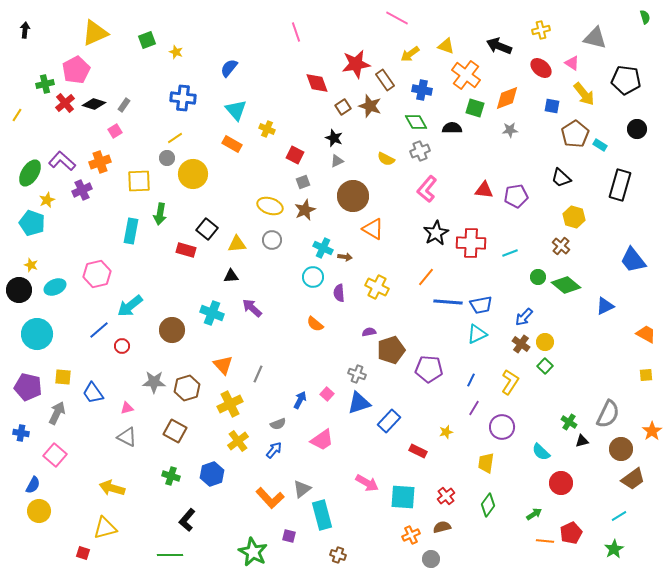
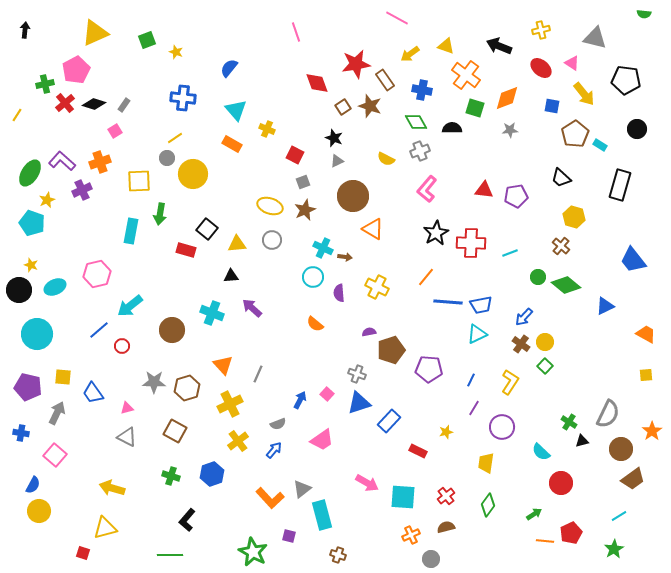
green semicircle at (645, 17): moved 1 px left, 3 px up; rotated 112 degrees clockwise
brown semicircle at (442, 527): moved 4 px right
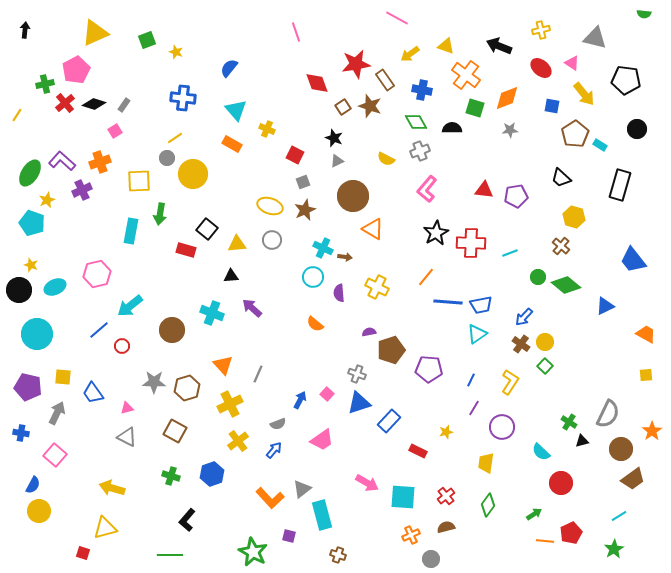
cyan triangle at (477, 334): rotated 10 degrees counterclockwise
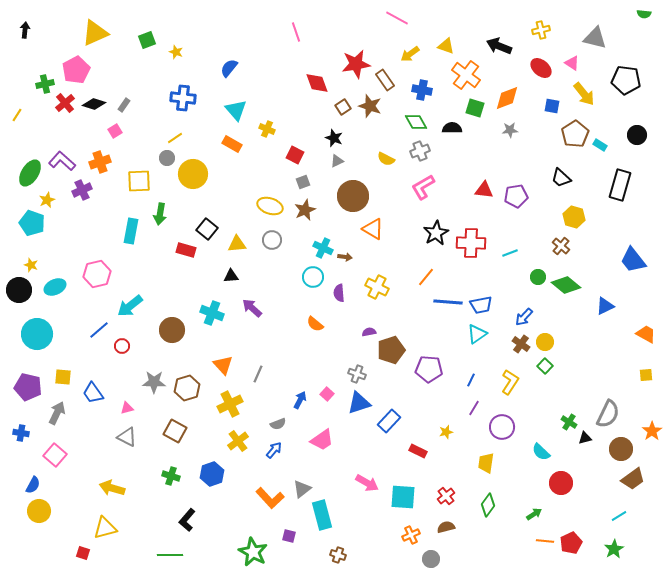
black circle at (637, 129): moved 6 px down
pink L-shape at (427, 189): moved 4 px left, 2 px up; rotated 20 degrees clockwise
black triangle at (582, 441): moved 3 px right, 3 px up
red pentagon at (571, 533): moved 10 px down
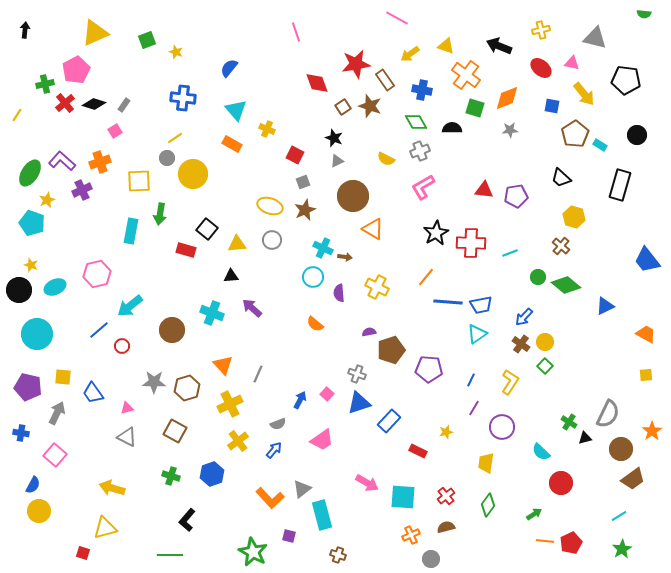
pink triangle at (572, 63): rotated 21 degrees counterclockwise
blue trapezoid at (633, 260): moved 14 px right
green star at (614, 549): moved 8 px right
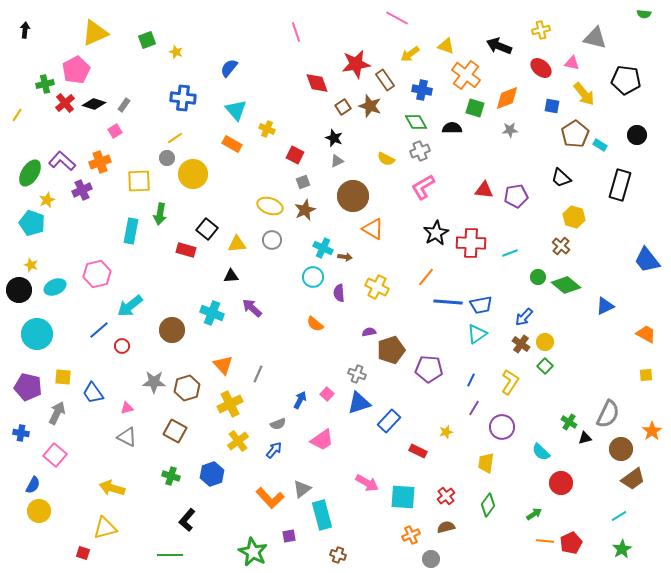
purple square at (289, 536): rotated 24 degrees counterclockwise
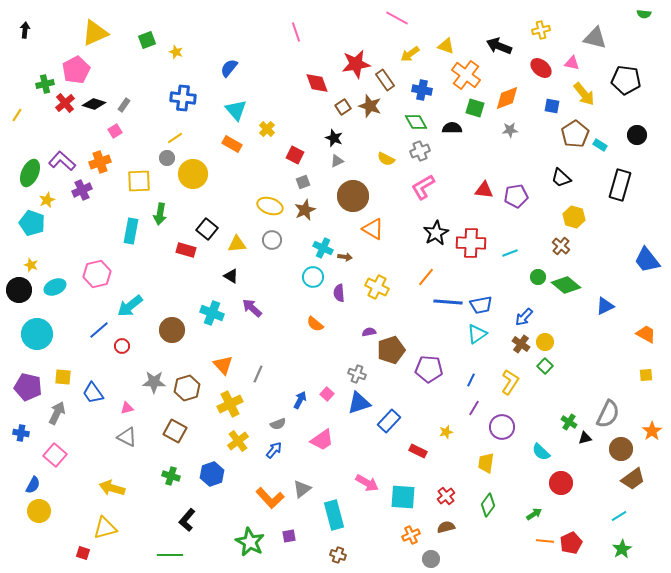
yellow cross at (267, 129): rotated 21 degrees clockwise
green ellipse at (30, 173): rotated 8 degrees counterclockwise
black triangle at (231, 276): rotated 35 degrees clockwise
cyan rectangle at (322, 515): moved 12 px right
green star at (253, 552): moved 3 px left, 10 px up
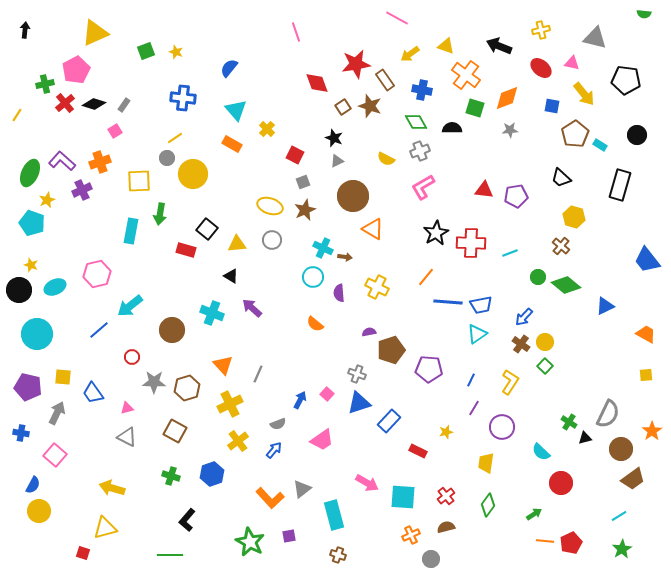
green square at (147, 40): moved 1 px left, 11 px down
red circle at (122, 346): moved 10 px right, 11 px down
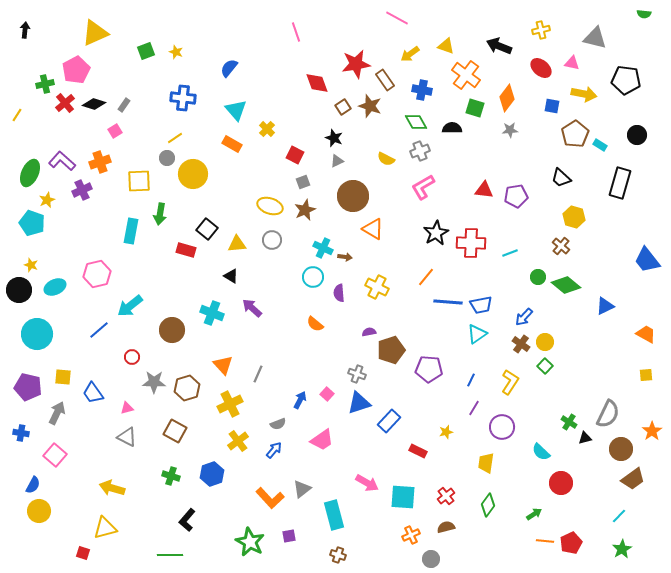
yellow arrow at (584, 94): rotated 40 degrees counterclockwise
orange diamond at (507, 98): rotated 32 degrees counterclockwise
black rectangle at (620, 185): moved 2 px up
cyan line at (619, 516): rotated 14 degrees counterclockwise
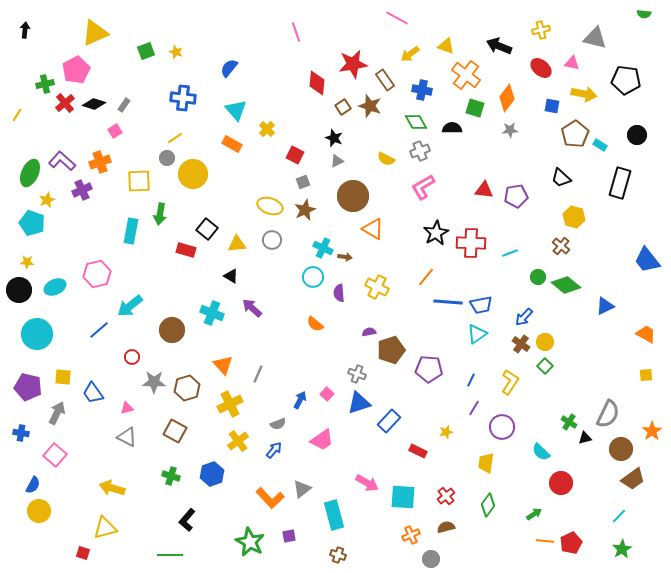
red star at (356, 64): moved 3 px left
red diamond at (317, 83): rotated 25 degrees clockwise
yellow star at (31, 265): moved 4 px left, 3 px up; rotated 16 degrees counterclockwise
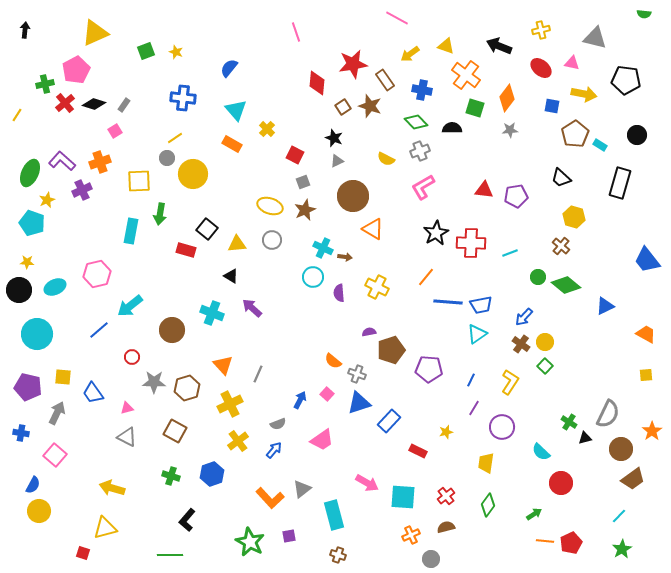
green diamond at (416, 122): rotated 15 degrees counterclockwise
orange semicircle at (315, 324): moved 18 px right, 37 px down
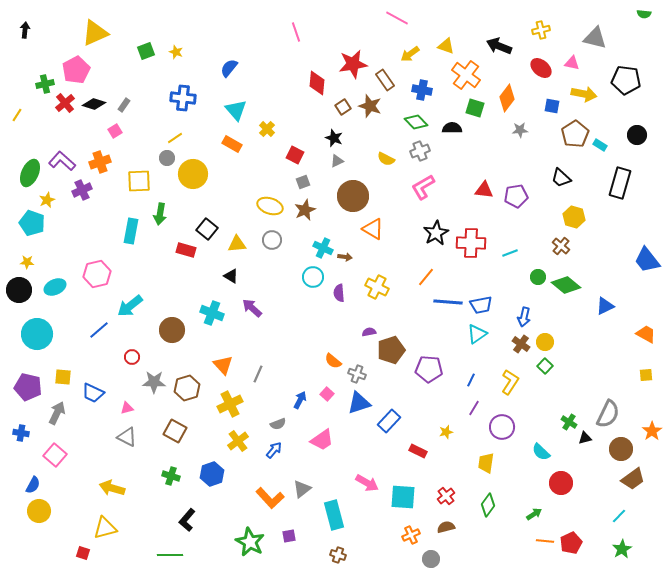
gray star at (510, 130): moved 10 px right
blue arrow at (524, 317): rotated 30 degrees counterclockwise
blue trapezoid at (93, 393): rotated 30 degrees counterclockwise
